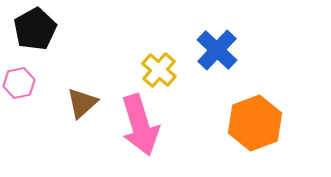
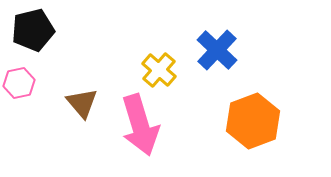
black pentagon: moved 2 px left, 1 px down; rotated 15 degrees clockwise
brown triangle: rotated 28 degrees counterclockwise
orange hexagon: moved 2 px left, 2 px up
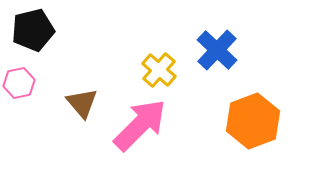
pink arrow: rotated 118 degrees counterclockwise
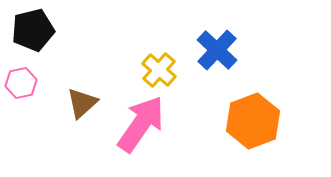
pink hexagon: moved 2 px right
brown triangle: rotated 28 degrees clockwise
pink arrow: moved 1 px right, 1 px up; rotated 10 degrees counterclockwise
